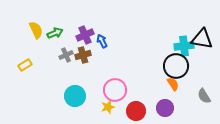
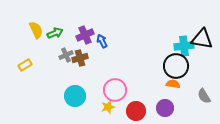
brown cross: moved 3 px left, 3 px down
orange semicircle: rotated 48 degrees counterclockwise
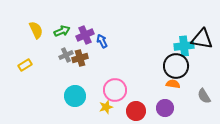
green arrow: moved 7 px right, 2 px up
yellow star: moved 2 px left
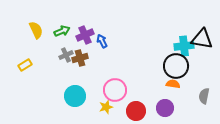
gray semicircle: rotated 42 degrees clockwise
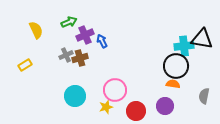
green arrow: moved 7 px right, 9 px up
purple circle: moved 2 px up
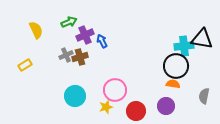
brown cross: moved 1 px up
purple circle: moved 1 px right
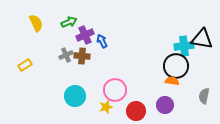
yellow semicircle: moved 7 px up
brown cross: moved 2 px right, 1 px up; rotated 21 degrees clockwise
orange semicircle: moved 1 px left, 3 px up
purple circle: moved 1 px left, 1 px up
